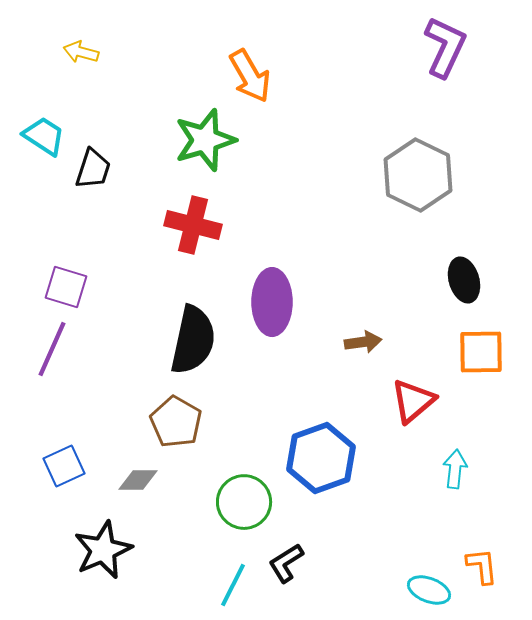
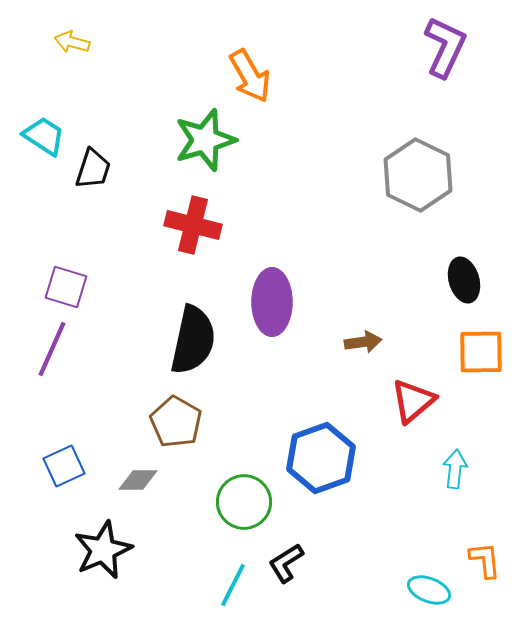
yellow arrow: moved 9 px left, 10 px up
orange L-shape: moved 3 px right, 6 px up
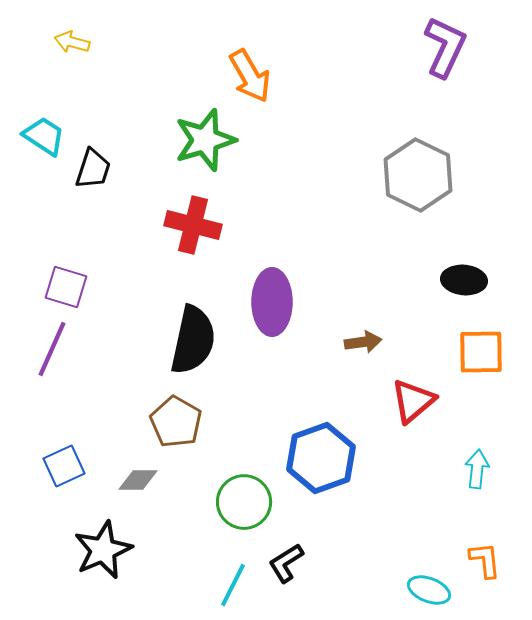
black ellipse: rotated 69 degrees counterclockwise
cyan arrow: moved 22 px right
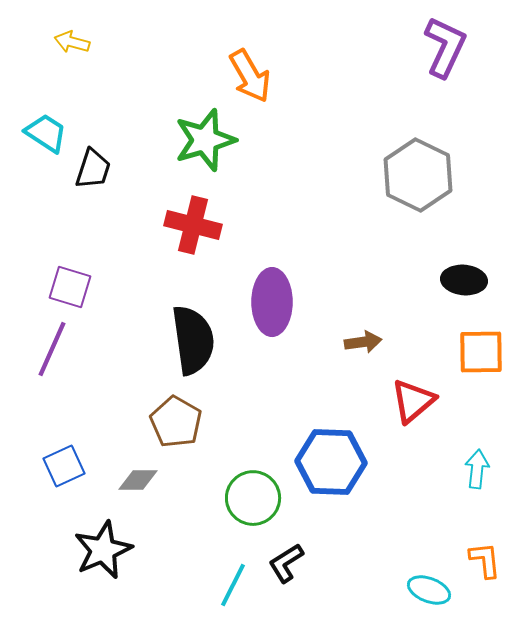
cyan trapezoid: moved 2 px right, 3 px up
purple square: moved 4 px right
black semicircle: rotated 20 degrees counterclockwise
blue hexagon: moved 10 px right, 4 px down; rotated 22 degrees clockwise
green circle: moved 9 px right, 4 px up
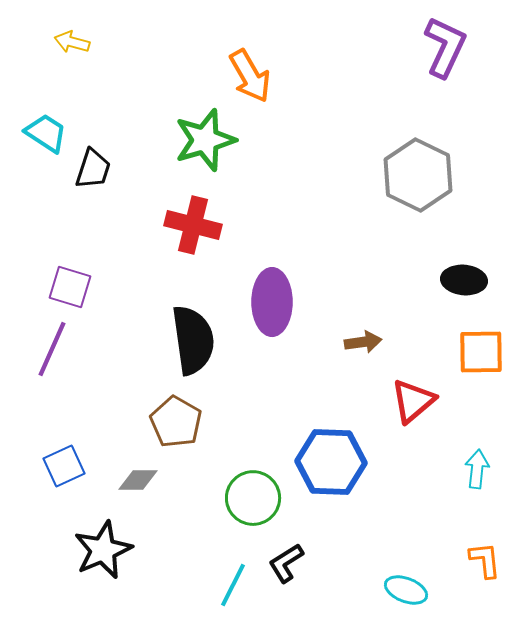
cyan ellipse: moved 23 px left
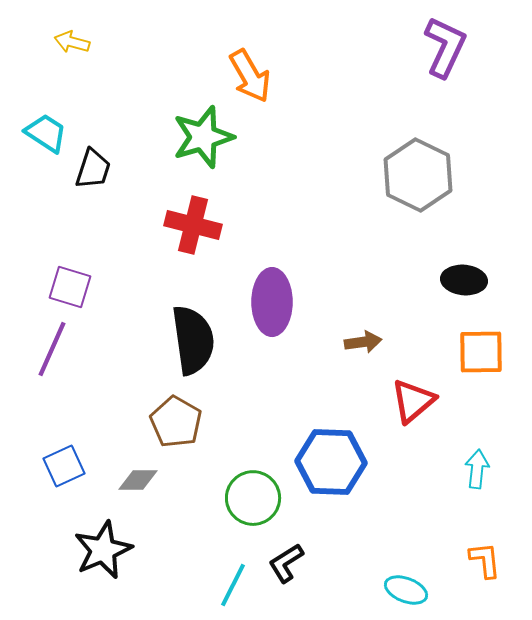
green star: moved 2 px left, 3 px up
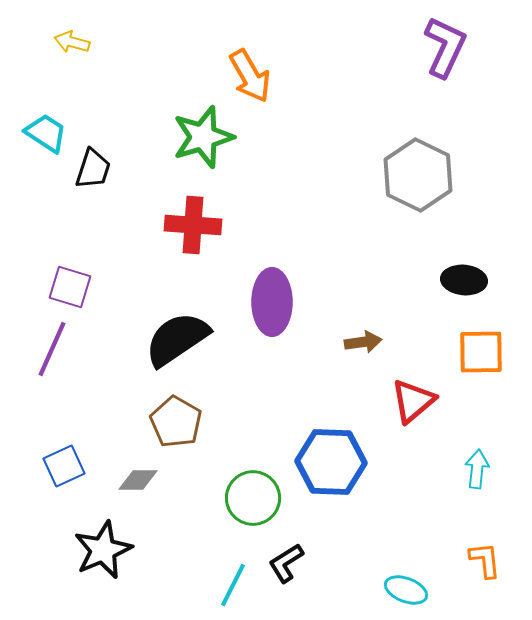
red cross: rotated 10 degrees counterclockwise
black semicircle: moved 16 px left, 1 px up; rotated 116 degrees counterclockwise
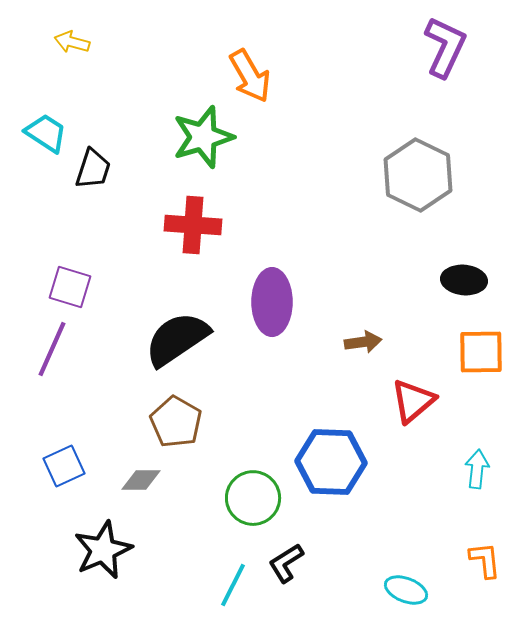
gray diamond: moved 3 px right
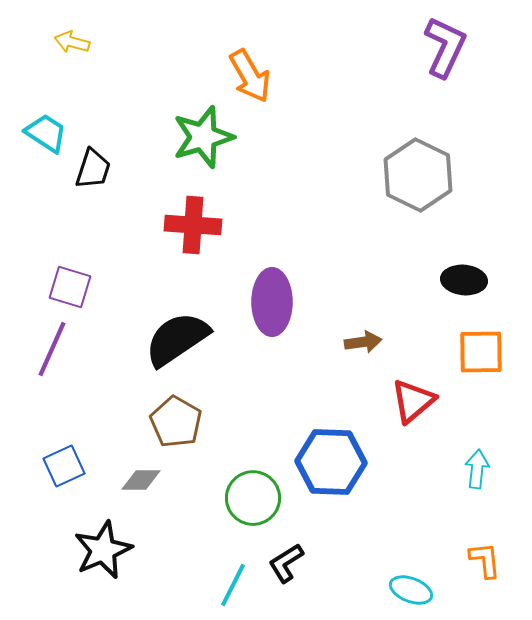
cyan ellipse: moved 5 px right
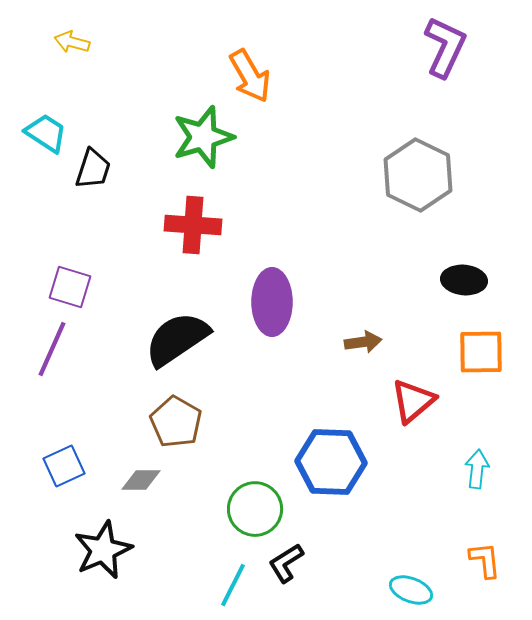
green circle: moved 2 px right, 11 px down
